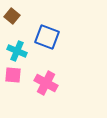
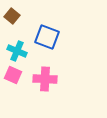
pink square: rotated 18 degrees clockwise
pink cross: moved 1 px left, 4 px up; rotated 25 degrees counterclockwise
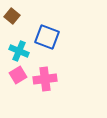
cyan cross: moved 2 px right
pink square: moved 5 px right; rotated 36 degrees clockwise
pink cross: rotated 10 degrees counterclockwise
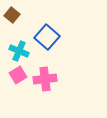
brown square: moved 1 px up
blue square: rotated 20 degrees clockwise
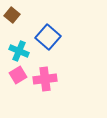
blue square: moved 1 px right
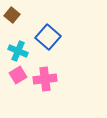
cyan cross: moved 1 px left
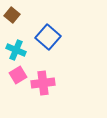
cyan cross: moved 2 px left, 1 px up
pink cross: moved 2 px left, 4 px down
